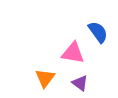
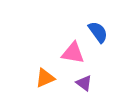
orange triangle: rotated 30 degrees clockwise
purple triangle: moved 4 px right
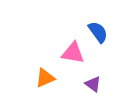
purple triangle: moved 9 px right, 1 px down
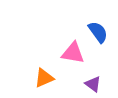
orange triangle: moved 1 px left
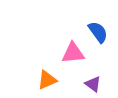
pink triangle: rotated 15 degrees counterclockwise
orange triangle: moved 3 px right, 2 px down
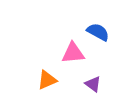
blue semicircle: rotated 25 degrees counterclockwise
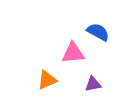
purple triangle: rotated 48 degrees counterclockwise
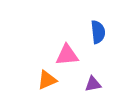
blue semicircle: rotated 55 degrees clockwise
pink triangle: moved 6 px left, 2 px down
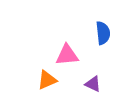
blue semicircle: moved 5 px right, 1 px down
purple triangle: rotated 36 degrees clockwise
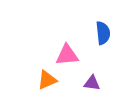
purple triangle: moved 1 px left, 1 px up; rotated 18 degrees counterclockwise
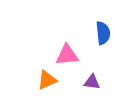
purple triangle: moved 1 px up
